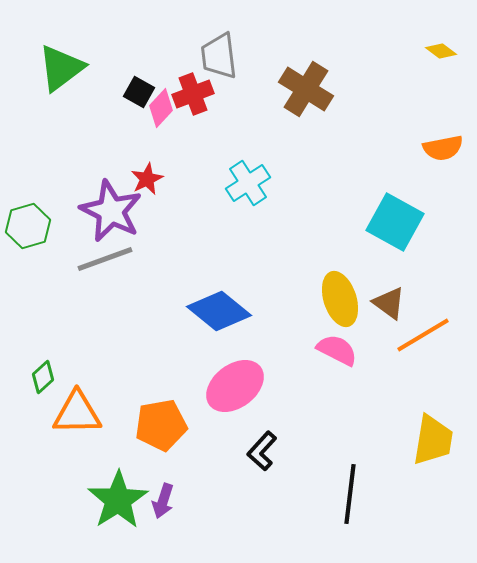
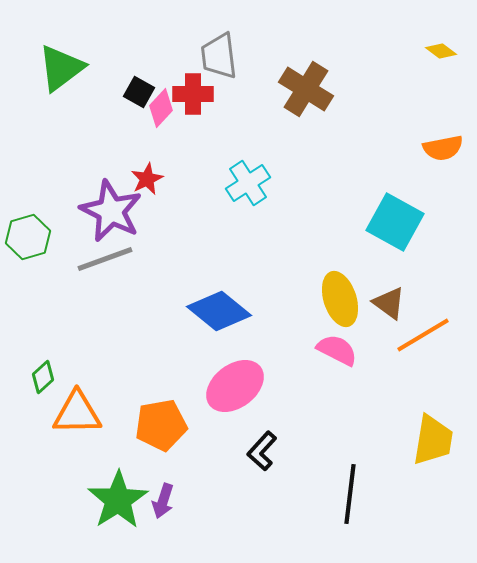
red cross: rotated 21 degrees clockwise
green hexagon: moved 11 px down
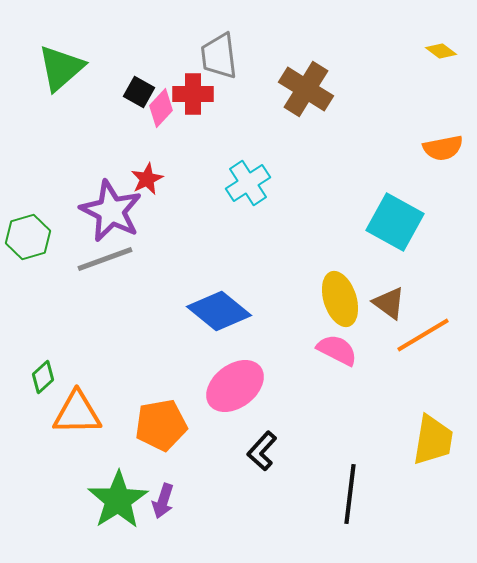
green triangle: rotated 4 degrees counterclockwise
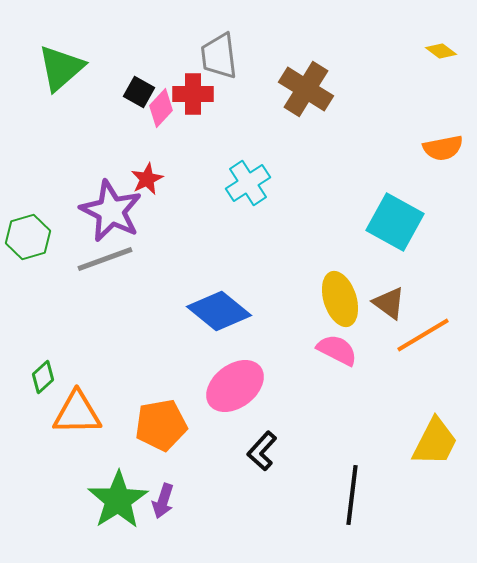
yellow trapezoid: moved 2 px right, 2 px down; rotated 18 degrees clockwise
black line: moved 2 px right, 1 px down
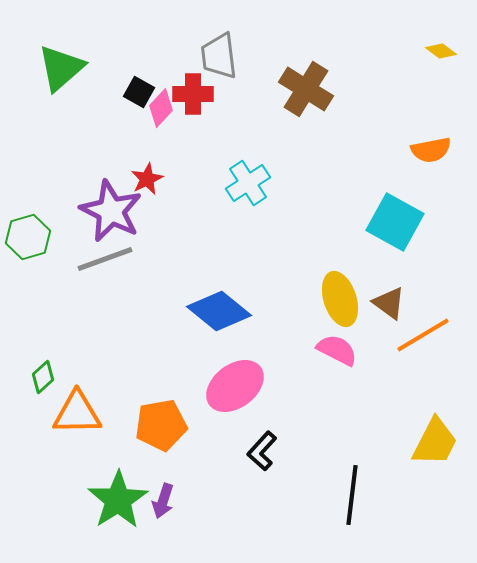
orange semicircle: moved 12 px left, 2 px down
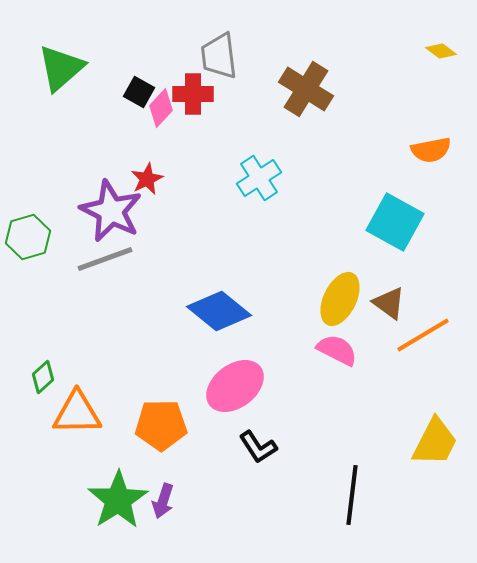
cyan cross: moved 11 px right, 5 px up
yellow ellipse: rotated 44 degrees clockwise
orange pentagon: rotated 9 degrees clockwise
black L-shape: moved 4 px left, 4 px up; rotated 75 degrees counterclockwise
